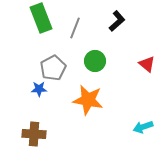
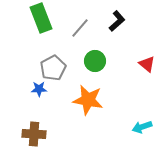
gray line: moved 5 px right; rotated 20 degrees clockwise
cyan arrow: moved 1 px left
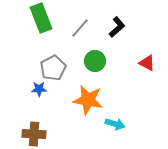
black L-shape: moved 6 px down
red triangle: moved 1 px up; rotated 12 degrees counterclockwise
cyan arrow: moved 27 px left, 3 px up; rotated 144 degrees counterclockwise
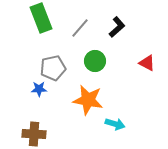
gray pentagon: rotated 15 degrees clockwise
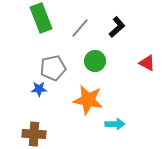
cyan arrow: rotated 18 degrees counterclockwise
